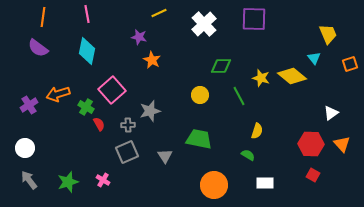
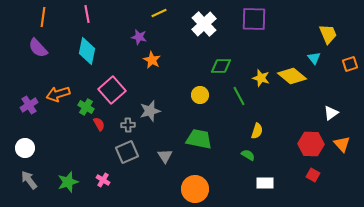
purple semicircle: rotated 10 degrees clockwise
orange circle: moved 19 px left, 4 px down
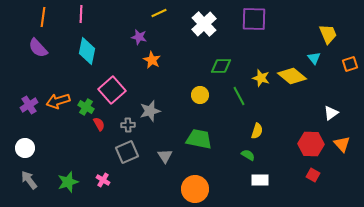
pink line: moved 6 px left; rotated 12 degrees clockwise
orange arrow: moved 7 px down
white rectangle: moved 5 px left, 3 px up
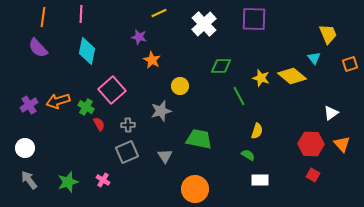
yellow circle: moved 20 px left, 9 px up
gray star: moved 11 px right
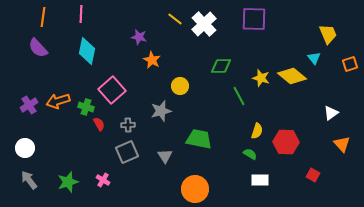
yellow line: moved 16 px right, 6 px down; rotated 63 degrees clockwise
green cross: rotated 14 degrees counterclockwise
red hexagon: moved 25 px left, 2 px up
green semicircle: moved 2 px right, 1 px up
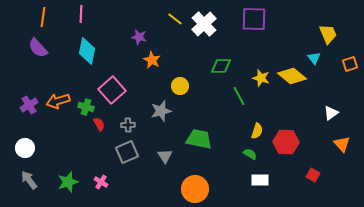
pink cross: moved 2 px left, 2 px down
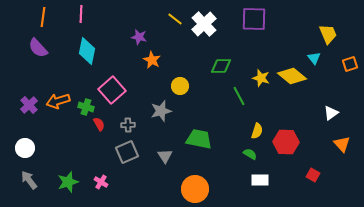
purple cross: rotated 12 degrees counterclockwise
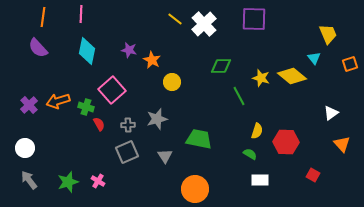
purple star: moved 10 px left, 13 px down
yellow circle: moved 8 px left, 4 px up
gray star: moved 4 px left, 8 px down
pink cross: moved 3 px left, 1 px up
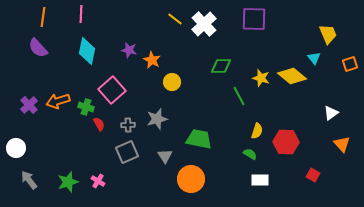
white circle: moved 9 px left
orange circle: moved 4 px left, 10 px up
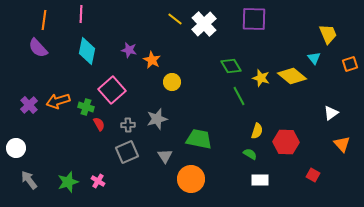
orange line: moved 1 px right, 3 px down
green diamond: moved 10 px right; rotated 60 degrees clockwise
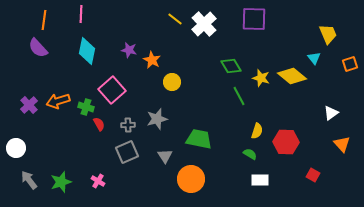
green star: moved 7 px left
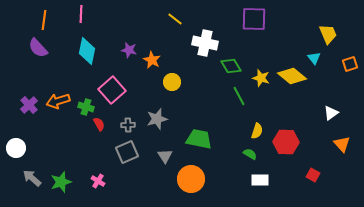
white cross: moved 1 px right, 19 px down; rotated 35 degrees counterclockwise
gray arrow: moved 3 px right, 2 px up; rotated 12 degrees counterclockwise
